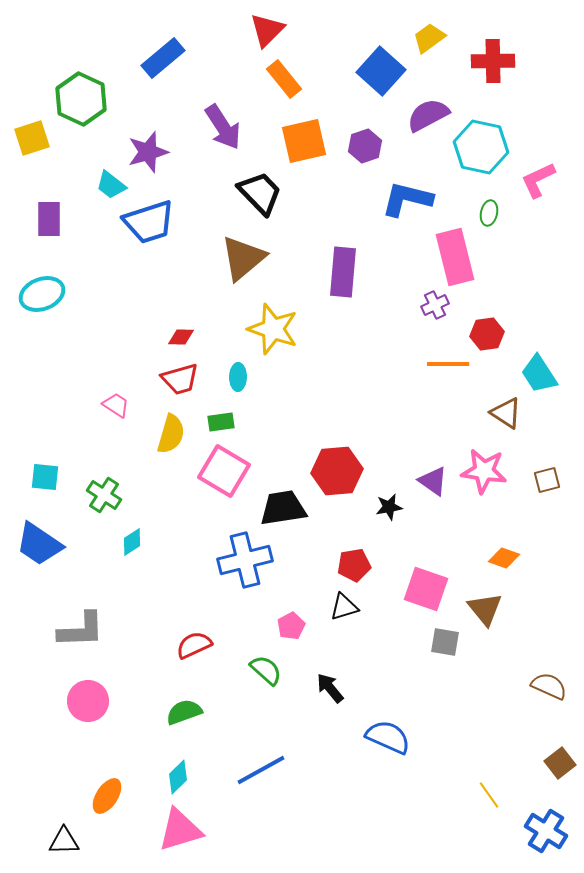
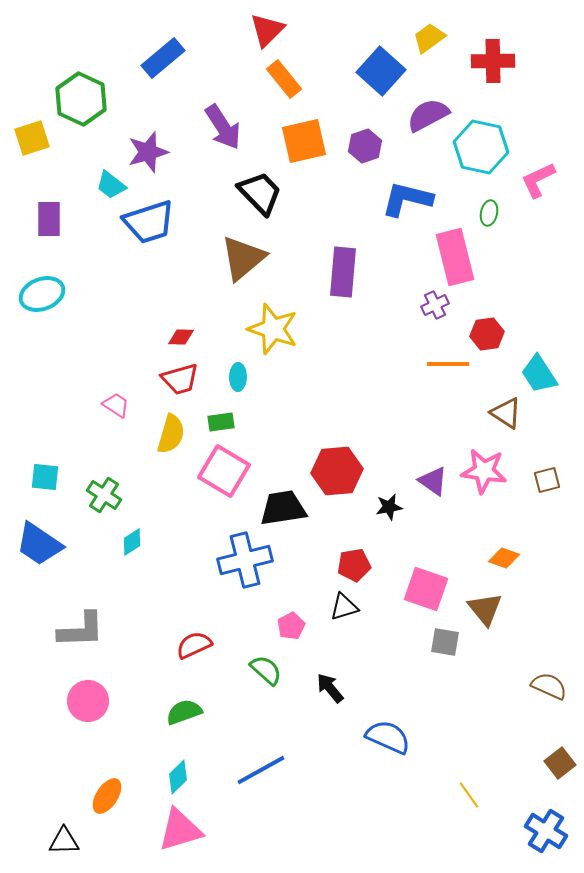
yellow line at (489, 795): moved 20 px left
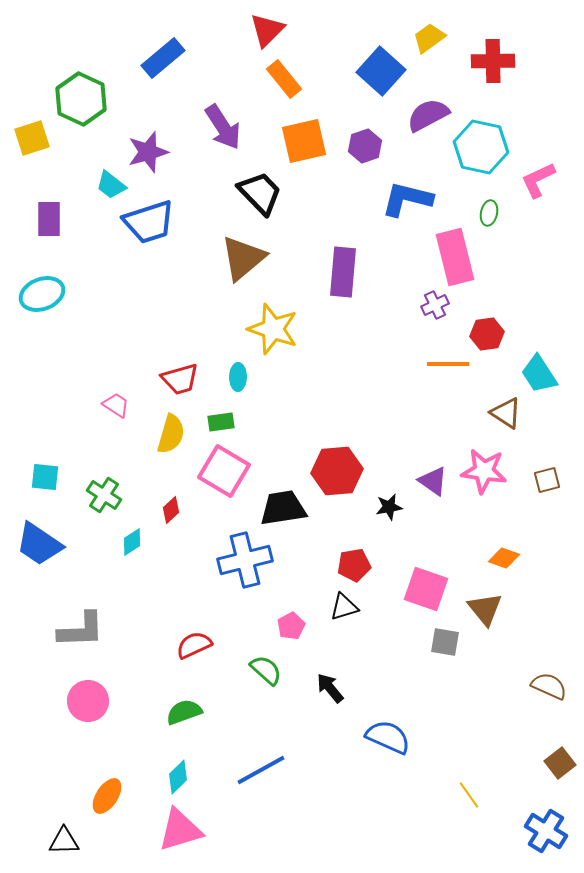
red diamond at (181, 337): moved 10 px left, 173 px down; rotated 44 degrees counterclockwise
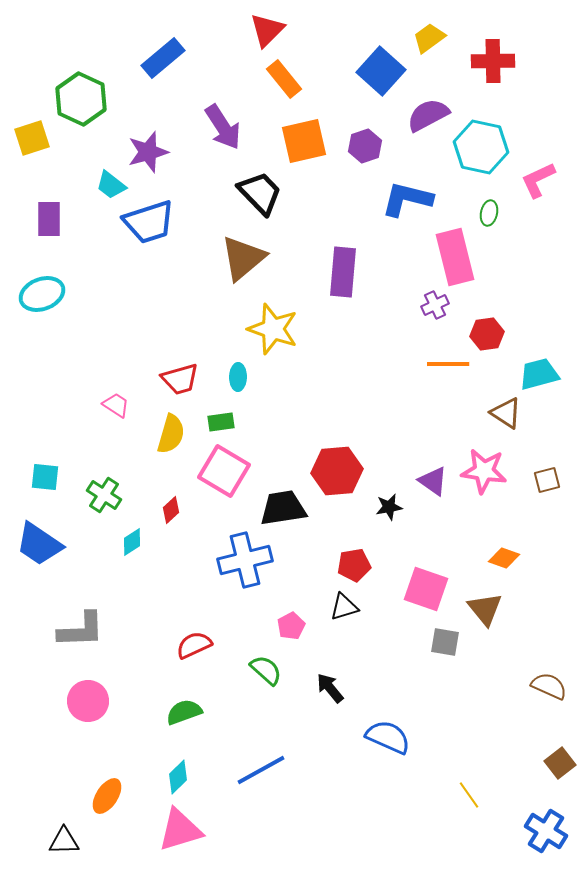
cyan trapezoid at (539, 374): rotated 108 degrees clockwise
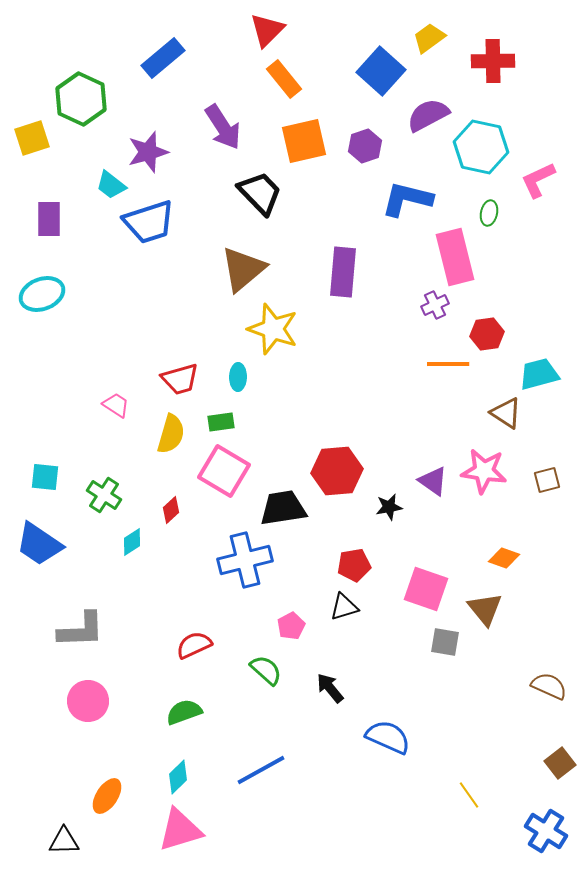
brown triangle at (243, 258): moved 11 px down
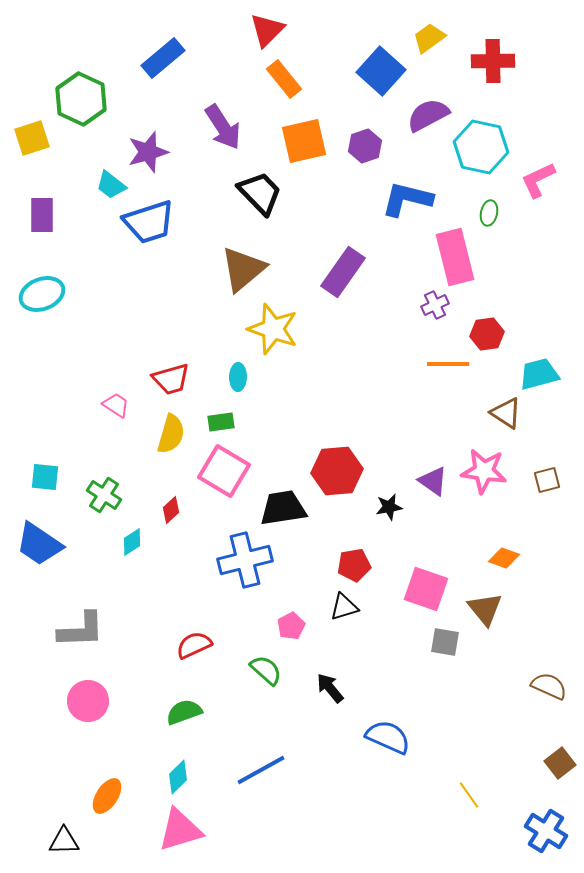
purple rectangle at (49, 219): moved 7 px left, 4 px up
purple rectangle at (343, 272): rotated 30 degrees clockwise
red trapezoid at (180, 379): moved 9 px left
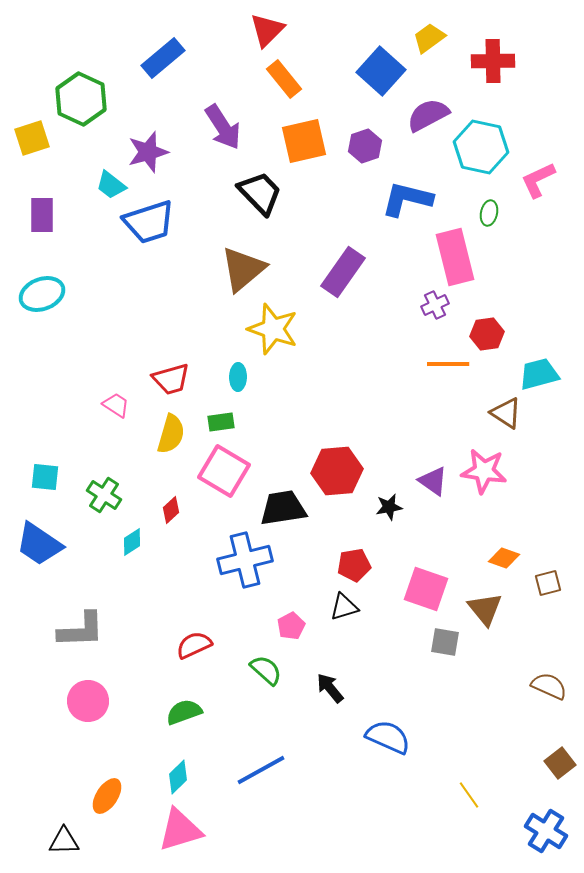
brown square at (547, 480): moved 1 px right, 103 px down
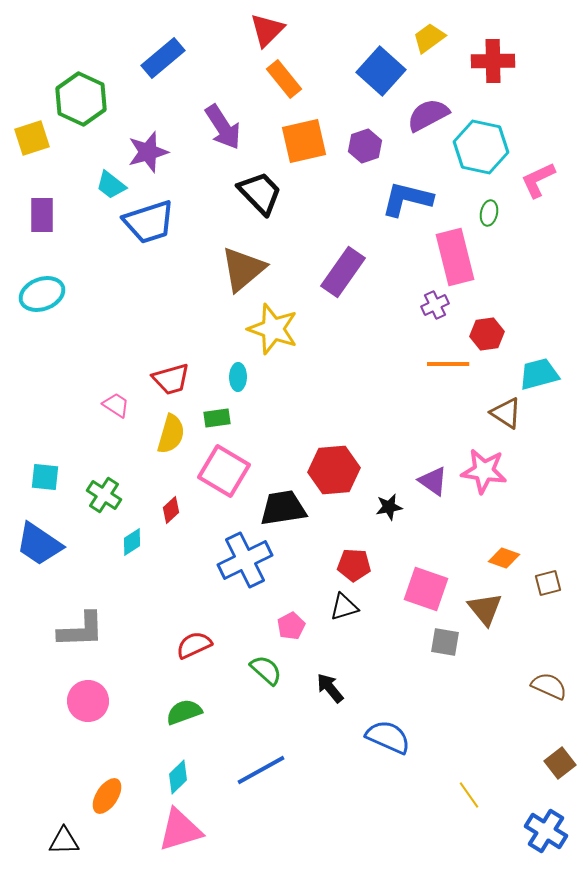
green rectangle at (221, 422): moved 4 px left, 4 px up
red hexagon at (337, 471): moved 3 px left, 1 px up
blue cross at (245, 560): rotated 12 degrees counterclockwise
red pentagon at (354, 565): rotated 12 degrees clockwise
